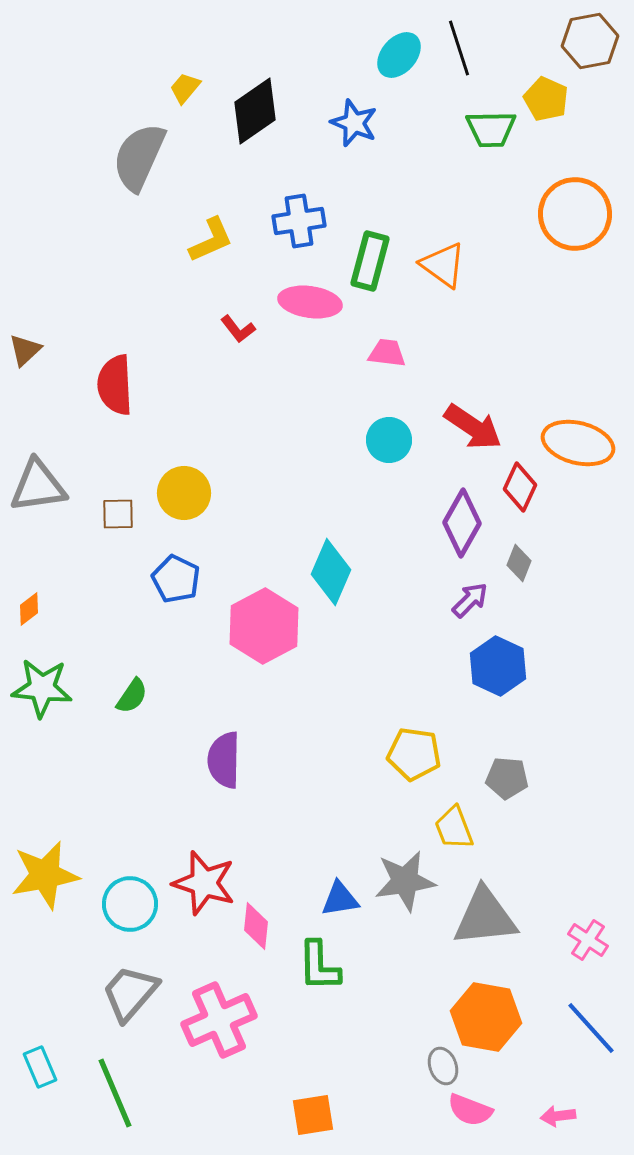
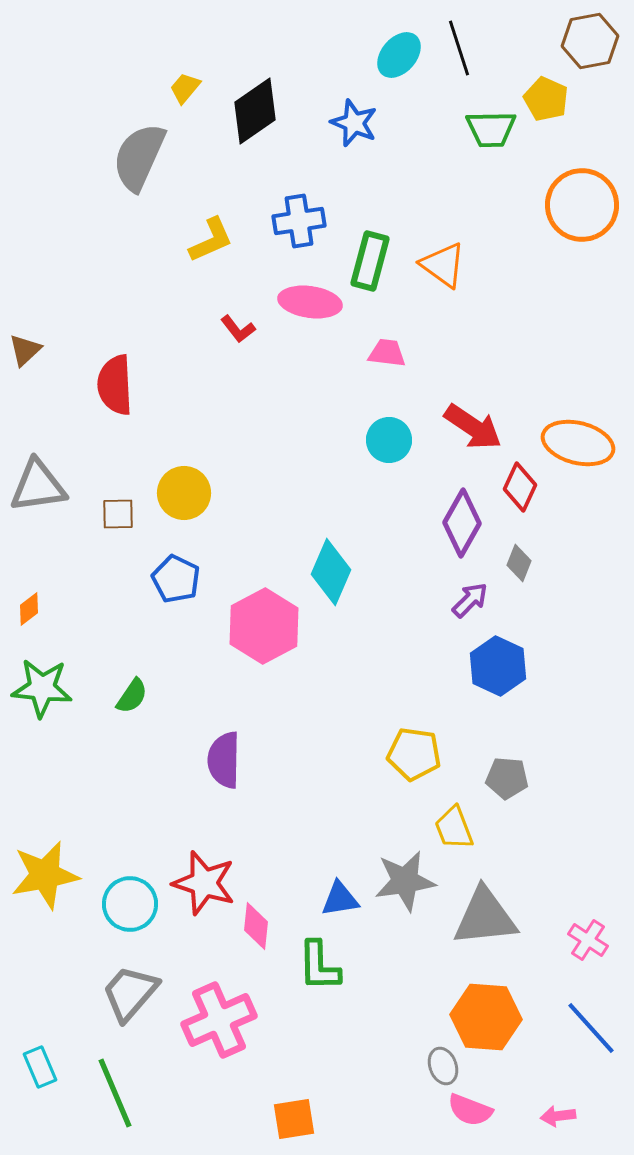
orange circle at (575, 214): moved 7 px right, 9 px up
orange hexagon at (486, 1017): rotated 6 degrees counterclockwise
orange square at (313, 1115): moved 19 px left, 4 px down
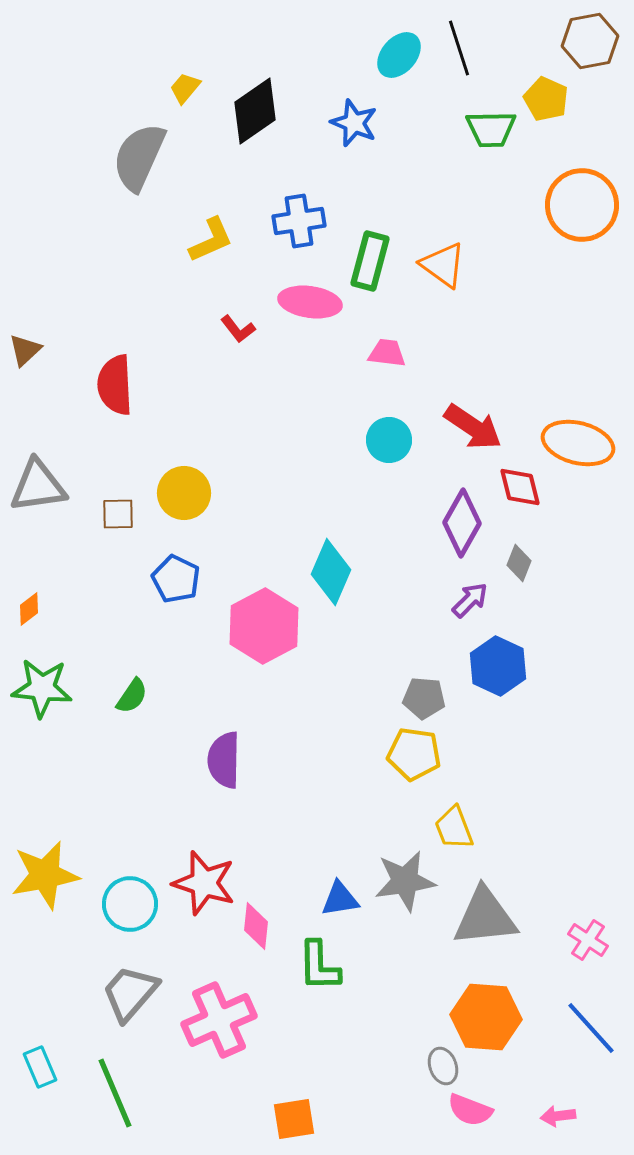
red diamond at (520, 487): rotated 39 degrees counterclockwise
gray pentagon at (507, 778): moved 83 px left, 80 px up
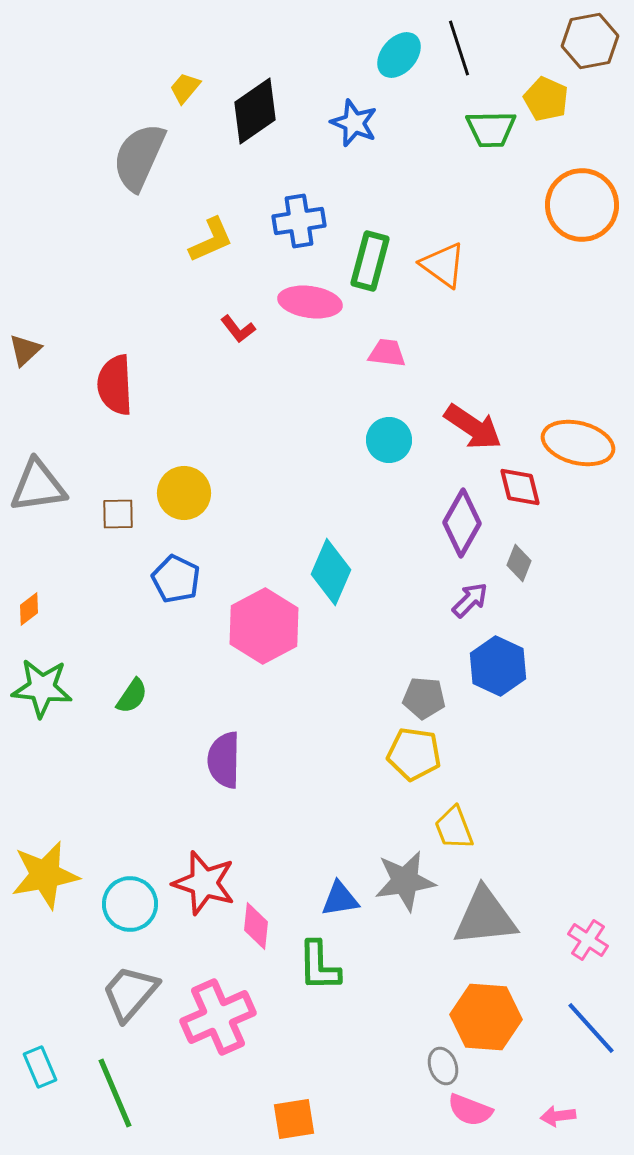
pink cross at (219, 1020): moved 1 px left, 3 px up
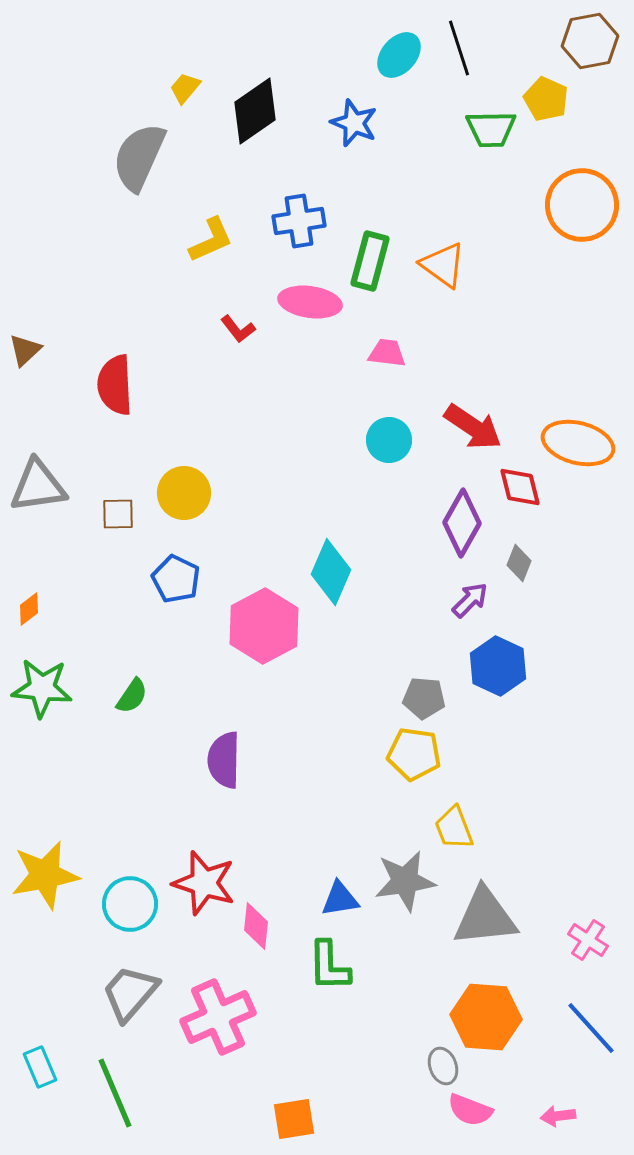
green L-shape at (319, 966): moved 10 px right
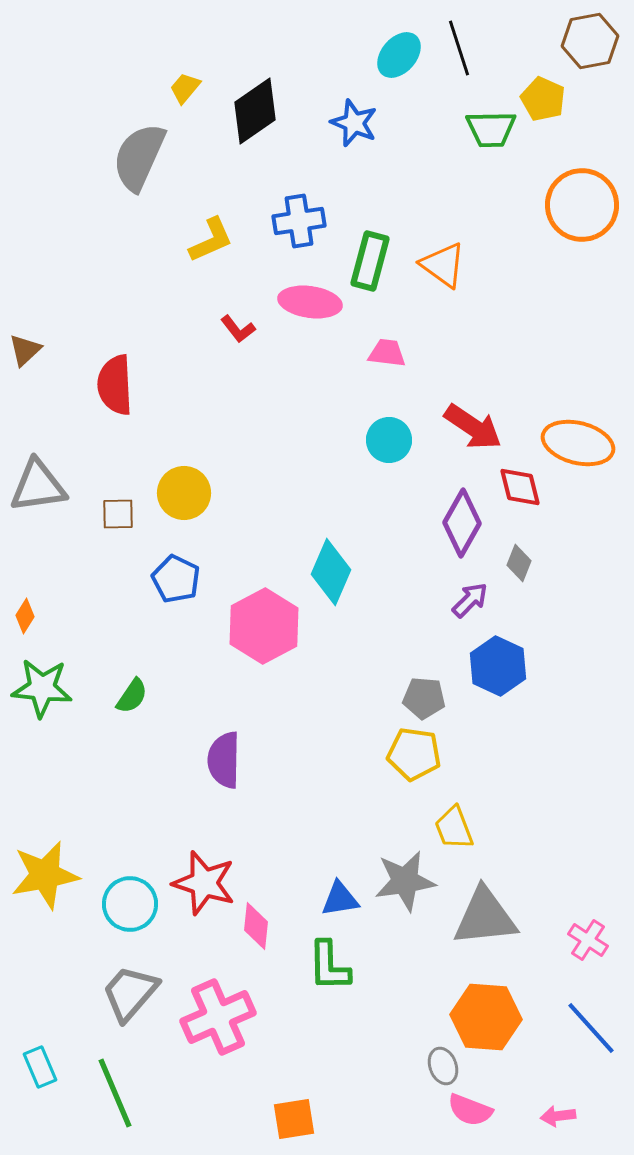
yellow pentagon at (546, 99): moved 3 px left
orange diamond at (29, 609): moved 4 px left, 7 px down; rotated 20 degrees counterclockwise
